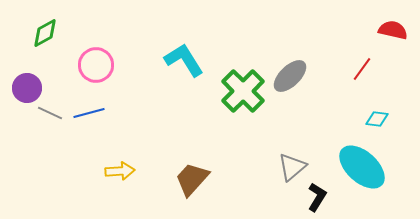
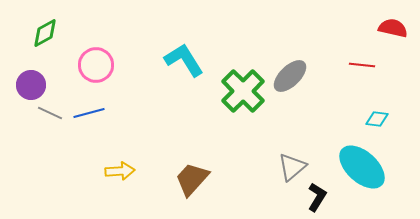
red semicircle: moved 2 px up
red line: moved 4 px up; rotated 60 degrees clockwise
purple circle: moved 4 px right, 3 px up
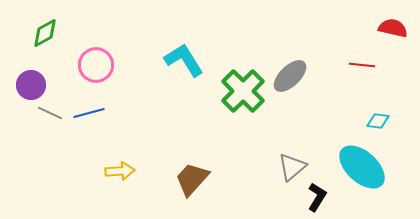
cyan diamond: moved 1 px right, 2 px down
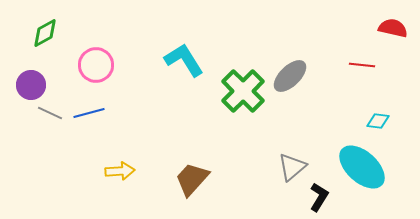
black L-shape: moved 2 px right
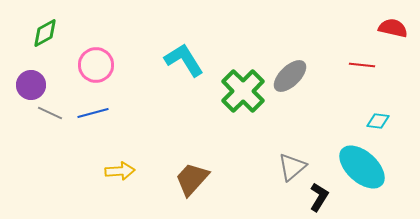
blue line: moved 4 px right
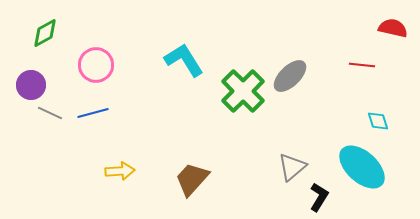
cyan diamond: rotated 65 degrees clockwise
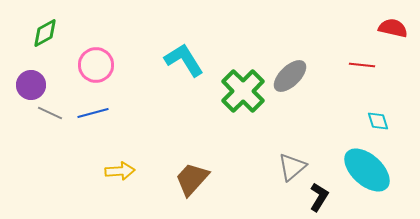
cyan ellipse: moved 5 px right, 3 px down
